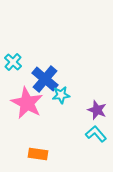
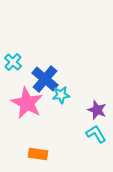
cyan L-shape: rotated 10 degrees clockwise
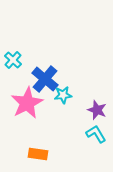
cyan cross: moved 2 px up
cyan star: moved 2 px right
pink star: rotated 16 degrees clockwise
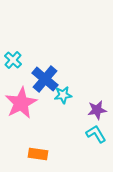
pink star: moved 6 px left
purple star: rotated 30 degrees counterclockwise
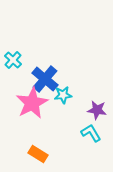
pink star: moved 11 px right
purple star: rotated 18 degrees clockwise
cyan L-shape: moved 5 px left, 1 px up
orange rectangle: rotated 24 degrees clockwise
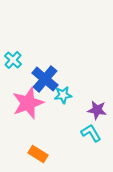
pink star: moved 4 px left; rotated 8 degrees clockwise
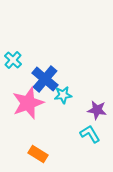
cyan L-shape: moved 1 px left, 1 px down
